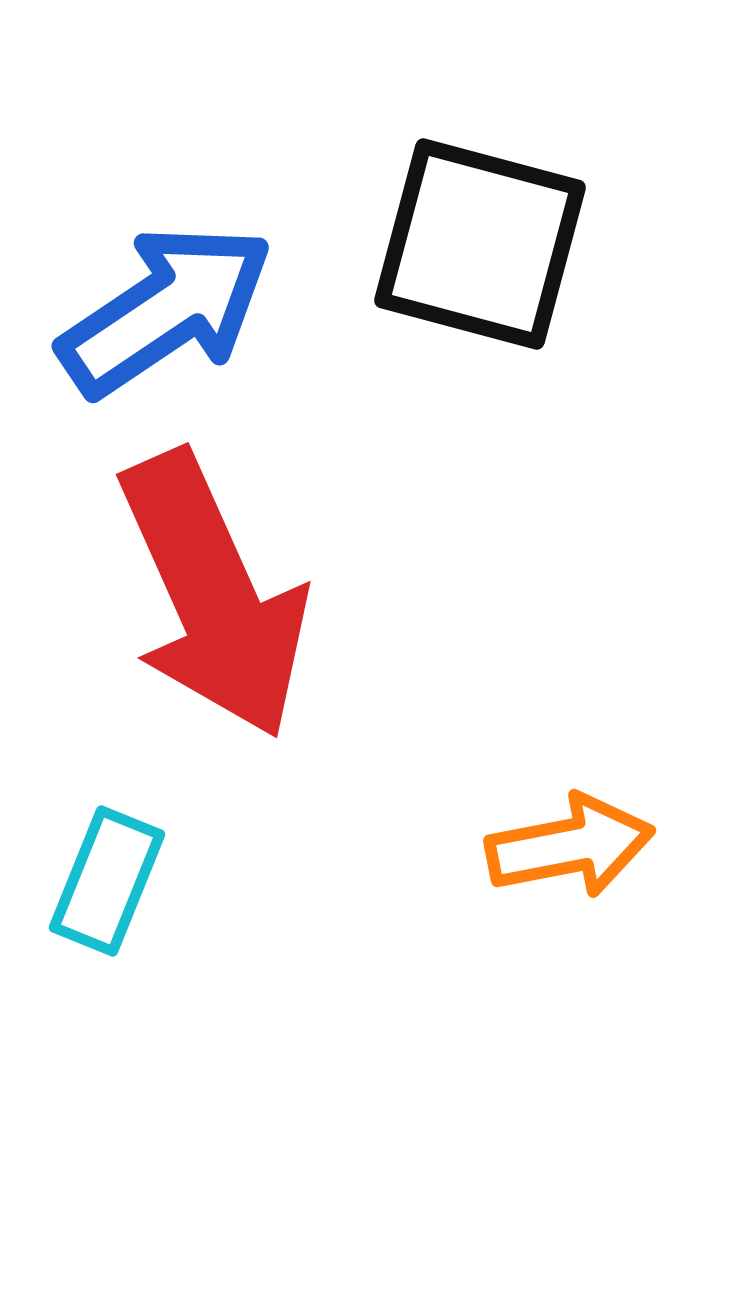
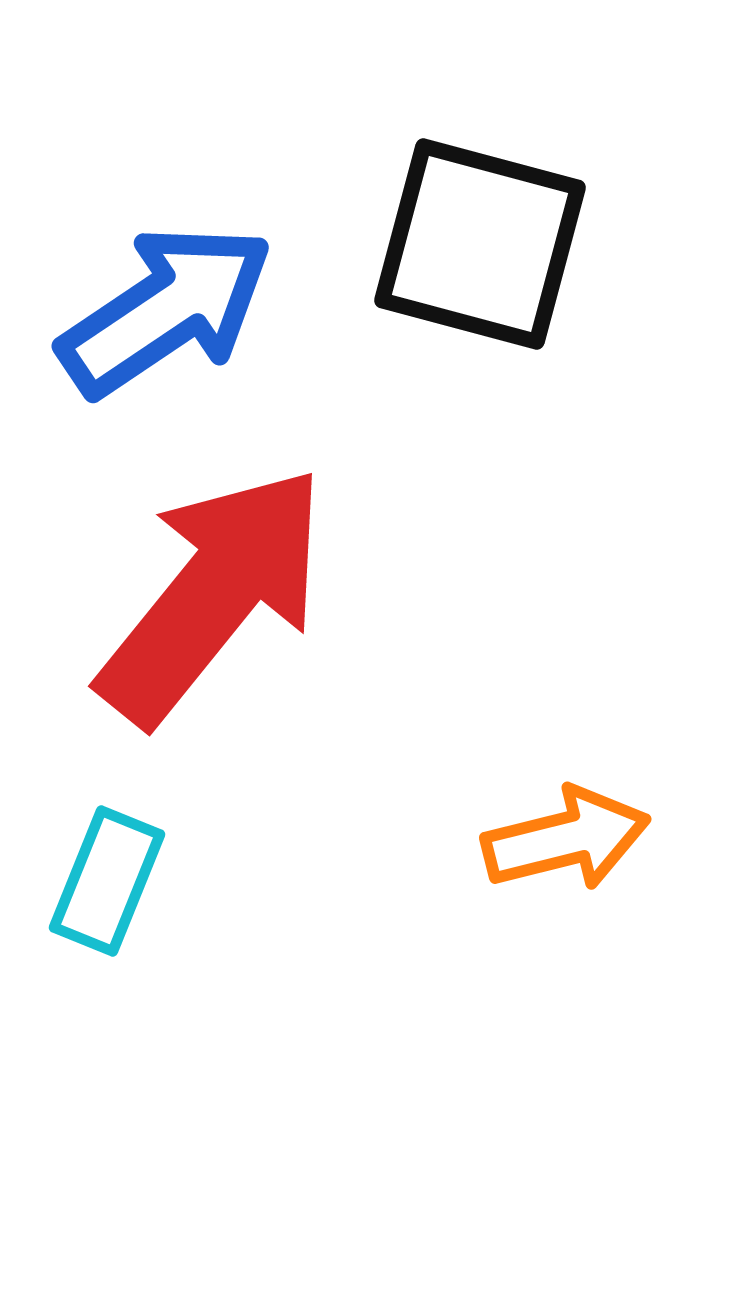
red arrow: rotated 117 degrees counterclockwise
orange arrow: moved 4 px left, 7 px up; rotated 3 degrees counterclockwise
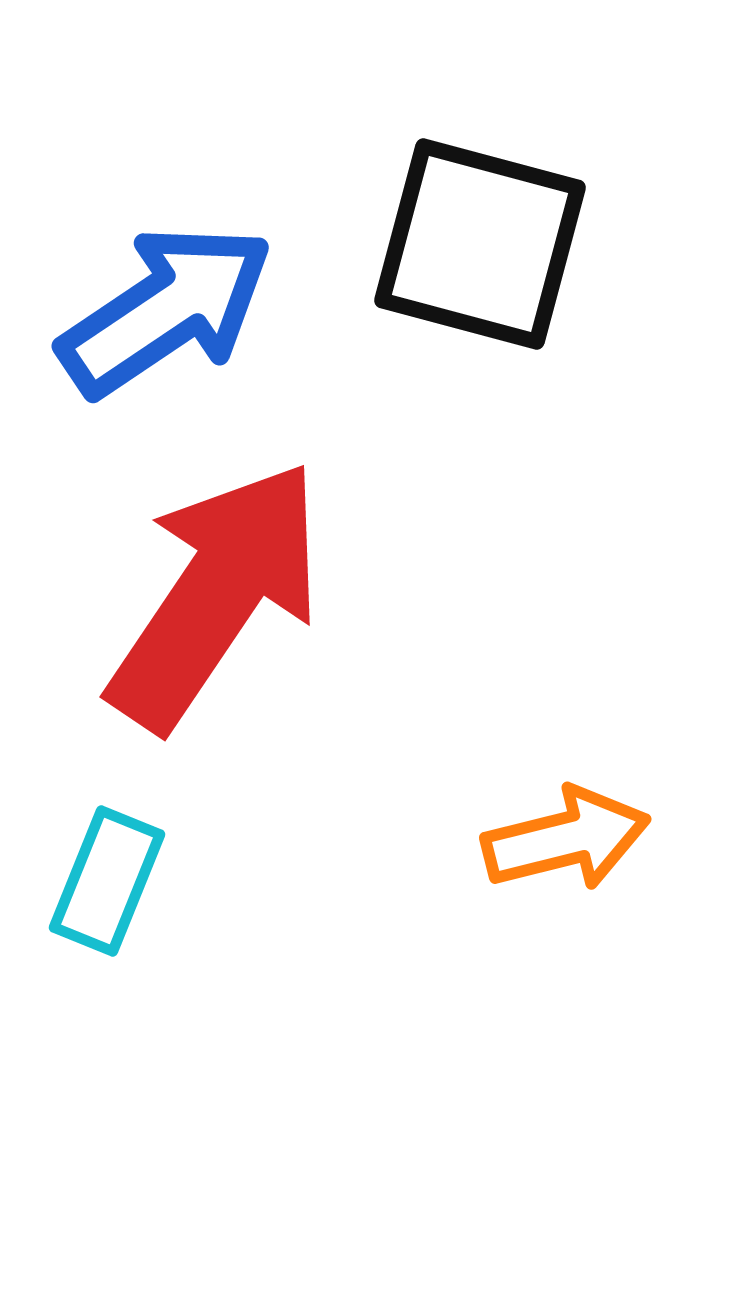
red arrow: moved 3 px right; rotated 5 degrees counterclockwise
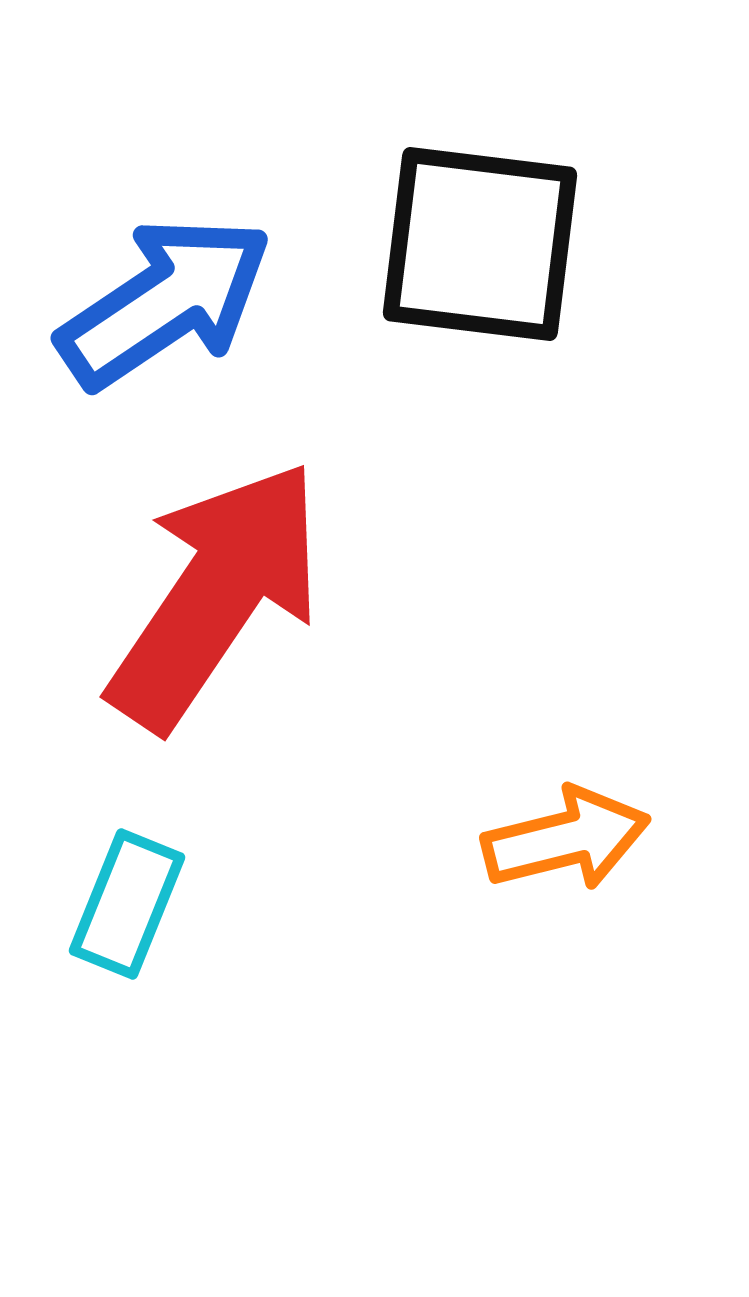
black square: rotated 8 degrees counterclockwise
blue arrow: moved 1 px left, 8 px up
cyan rectangle: moved 20 px right, 23 px down
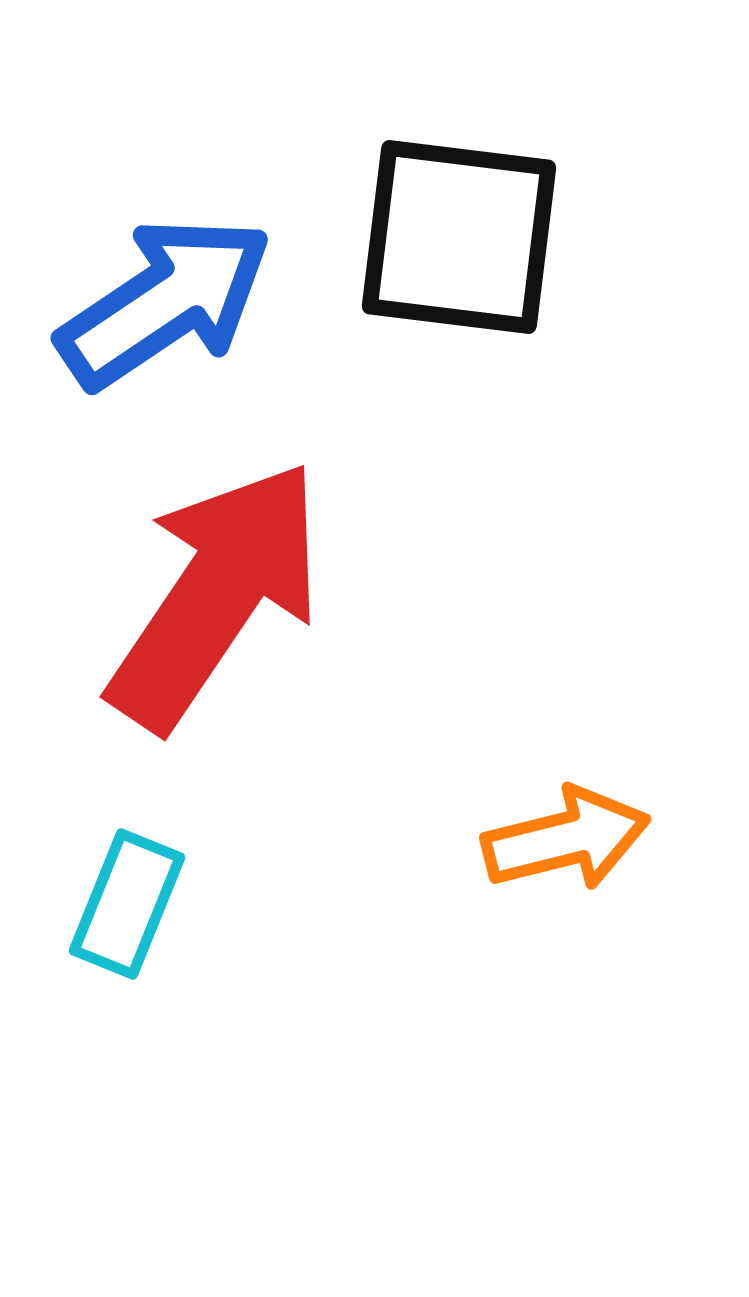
black square: moved 21 px left, 7 px up
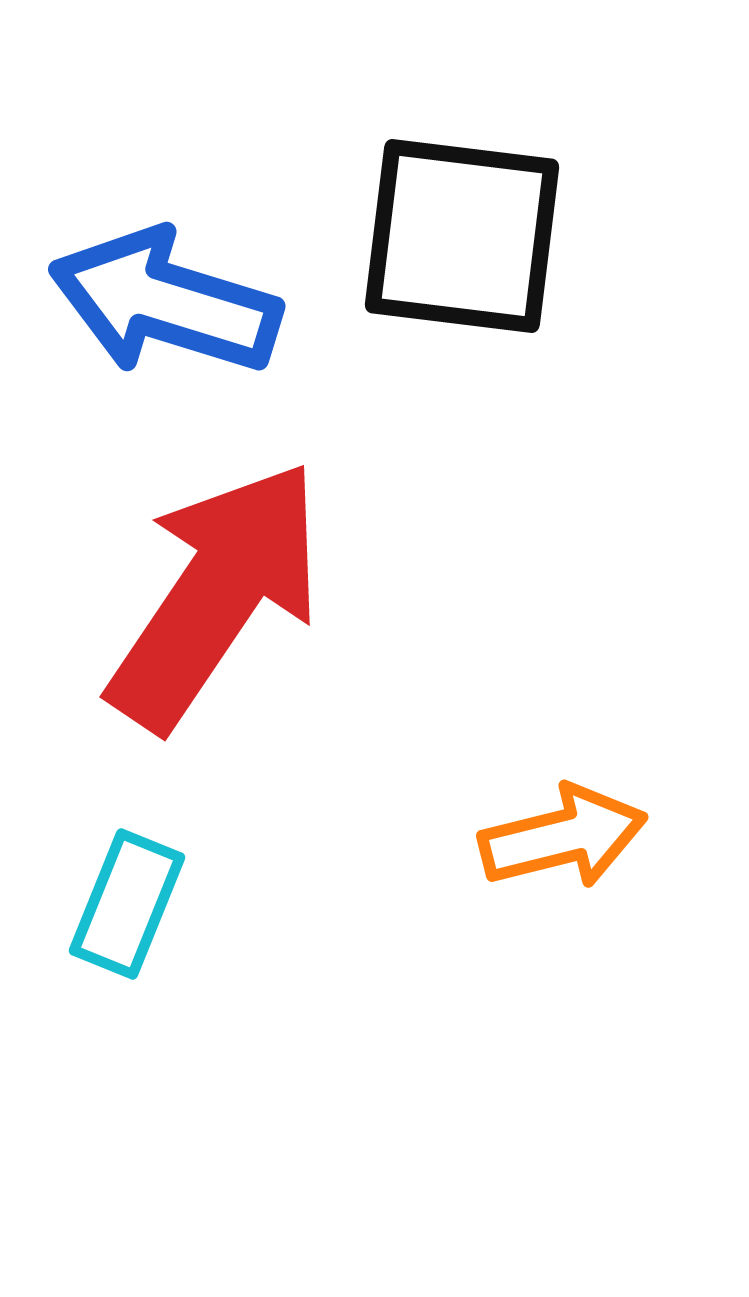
black square: moved 3 px right, 1 px up
blue arrow: rotated 129 degrees counterclockwise
orange arrow: moved 3 px left, 2 px up
